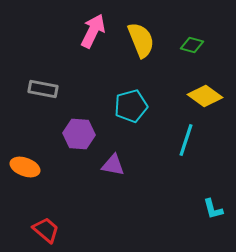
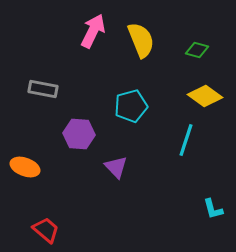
green diamond: moved 5 px right, 5 px down
purple triangle: moved 3 px right, 2 px down; rotated 35 degrees clockwise
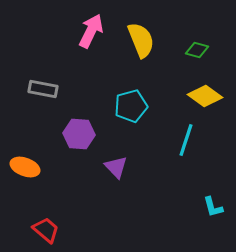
pink arrow: moved 2 px left
cyan L-shape: moved 2 px up
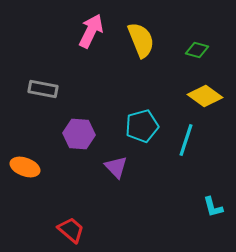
cyan pentagon: moved 11 px right, 20 px down
red trapezoid: moved 25 px right
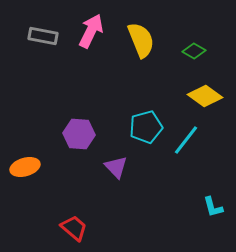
green diamond: moved 3 px left, 1 px down; rotated 15 degrees clockwise
gray rectangle: moved 53 px up
cyan pentagon: moved 4 px right, 1 px down
cyan line: rotated 20 degrees clockwise
orange ellipse: rotated 36 degrees counterclockwise
red trapezoid: moved 3 px right, 2 px up
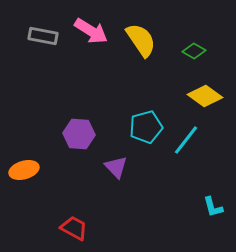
pink arrow: rotated 96 degrees clockwise
yellow semicircle: rotated 12 degrees counterclockwise
orange ellipse: moved 1 px left, 3 px down
red trapezoid: rotated 12 degrees counterclockwise
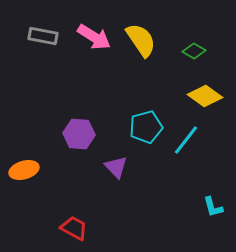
pink arrow: moved 3 px right, 6 px down
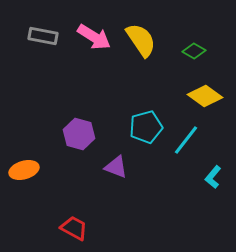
purple hexagon: rotated 12 degrees clockwise
purple triangle: rotated 25 degrees counterclockwise
cyan L-shape: moved 30 px up; rotated 55 degrees clockwise
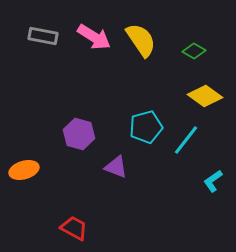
cyan L-shape: moved 4 px down; rotated 15 degrees clockwise
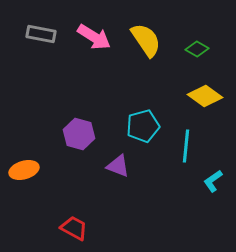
gray rectangle: moved 2 px left, 2 px up
yellow semicircle: moved 5 px right
green diamond: moved 3 px right, 2 px up
cyan pentagon: moved 3 px left, 1 px up
cyan line: moved 6 px down; rotated 32 degrees counterclockwise
purple triangle: moved 2 px right, 1 px up
